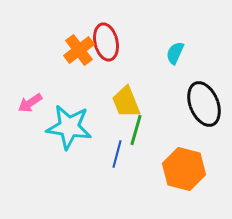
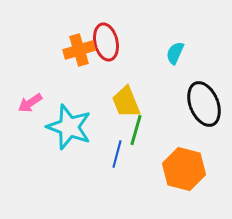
orange cross: rotated 20 degrees clockwise
cyan star: rotated 12 degrees clockwise
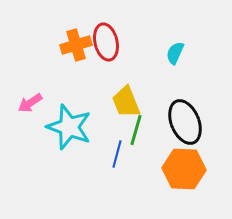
orange cross: moved 3 px left, 5 px up
black ellipse: moved 19 px left, 18 px down
orange hexagon: rotated 12 degrees counterclockwise
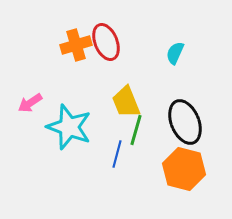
red ellipse: rotated 9 degrees counterclockwise
orange hexagon: rotated 12 degrees clockwise
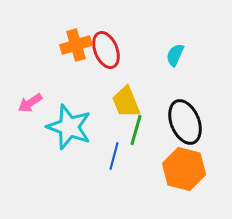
red ellipse: moved 8 px down
cyan semicircle: moved 2 px down
blue line: moved 3 px left, 2 px down
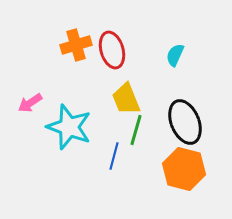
red ellipse: moved 6 px right; rotated 6 degrees clockwise
yellow trapezoid: moved 3 px up
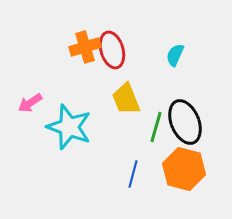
orange cross: moved 9 px right, 2 px down
green line: moved 20 px right, 3 px up
blue line: moved 19 px right, 18 px down
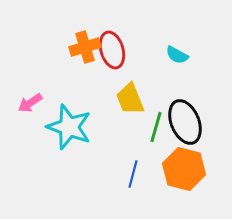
cyan semicircle: moved 2 px right; rotated 85 degrees counterclockwise
yellow trapezoid: moved 4 px right
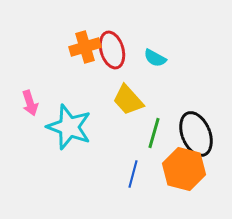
cyan semicircle: moved 22 px left, 3 px down
yellow trapezoid: moved 2 px left, 1 px down; rotated 20 degrees counterclockwise
pink arrow: rotated 75 degrees counterclockwise
black ellipse: moved 11 px right, 12 px down
green line: moved 2 px left, 6 px down
